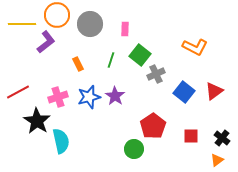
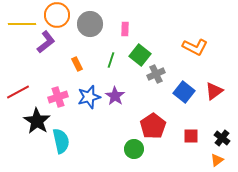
orange rectangle: moved 1 px left
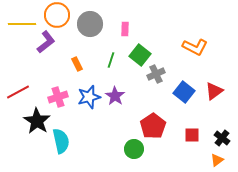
red square: moved 1 px right, 1 px up
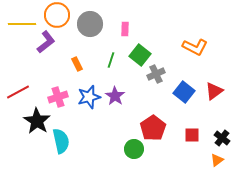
red pentagon: moved 2 px down
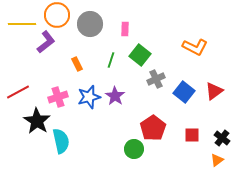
gray cross: moved 5 px down
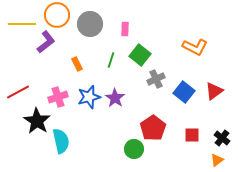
purple star: moved 2 px down
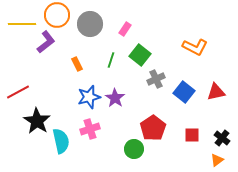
pink rectangle: rotated 32 degrees clockwise
red triangle: moved 2 px right, 1 px down; rotated 24 degrees clockwise
pink cross: moved 32 px right, 32 px down
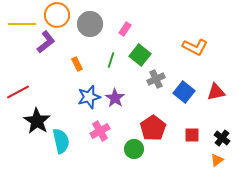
pink cross: moved 10 px right, 2 px down; rotated 12 degrees counterclockwise
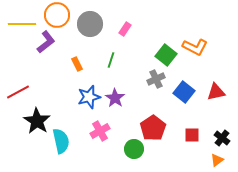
green square: moved 26 px right
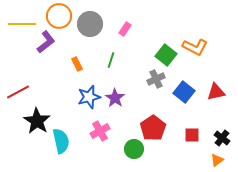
orange circle: moved 2 px right, 1 px down
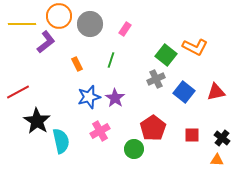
orange triangle: rotated 40 degrees clockwise
